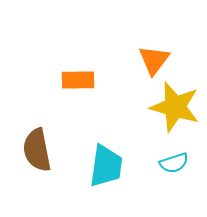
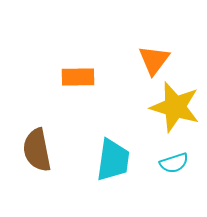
orange rectangle: moved 3 px up
cyan trapezoid: moved 7 px right, 6 px up
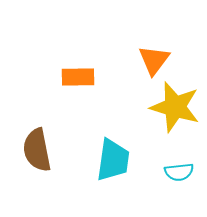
cyan semicircle: moved 5 px right, 9 px down; rotated 12 degrees clockwise
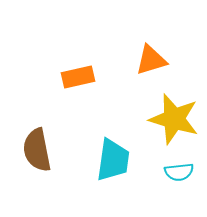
orange triangle: moved 3 px left; rotated 36 degrees clockwise
orange rectangle: rotated 12 degrees counterclockwise
yellow star: moved 1 px left, 12 px down
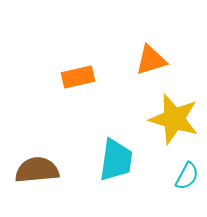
brown semicircle: moved 20 px down; rotated 96 degrees clockwise
cyan trapezoid: moved 3 px right
cyan semicircle: moved 8 px right, 4 px down; rotated 56 degrees counterclockwise
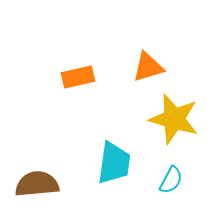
orange triangle: moved 3 px left, 7 px down
cyan trapezoid: moved 2 px left, 3 px down
brown semicircle: moved 14 px down
cyan semicircle: moved 16 px left, 4 px down
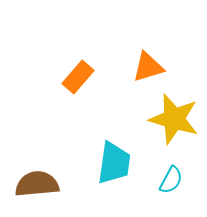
orange rectangle: rotated 36 degrees counterclockwise
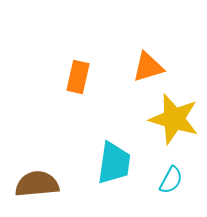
orange rectangle: rotated 28 degrees counterclockwise
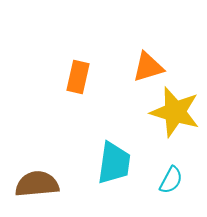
yellow star: moved 1 px right, 7 px up
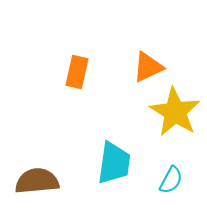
orange triangle: rotated 8 degrees counterclockwise
orange rectangle: moved 1 px left, 5 px up
yellow star: rotated 15 degrees clockwise
brown semicircle: moved 3 px up
